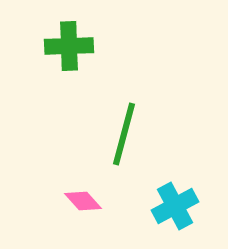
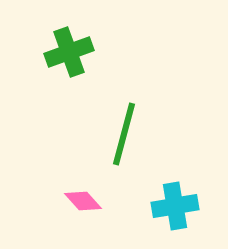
green cross: moved 6 px down; rotated 18 degrees counterclockwise
cyan cross: rotated 18 degrees clockwise
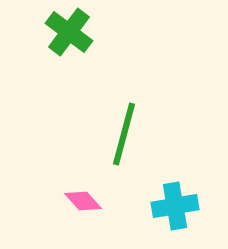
green cross: moved 20 px up; rotated 33 degrees counterclockwise
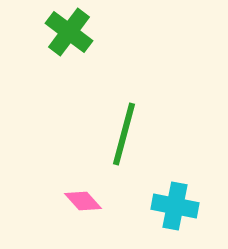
cyan cross: rotated 21 degrees clockwise
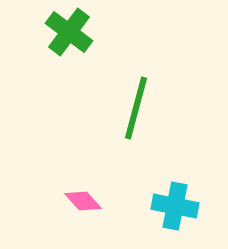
green line: moved 12 px right, 26 px up
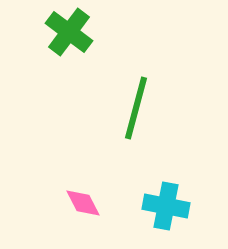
pink diamond: moved 2 px down; rotated 15 degrees clockwise
cyan cross: moved 9 px left
